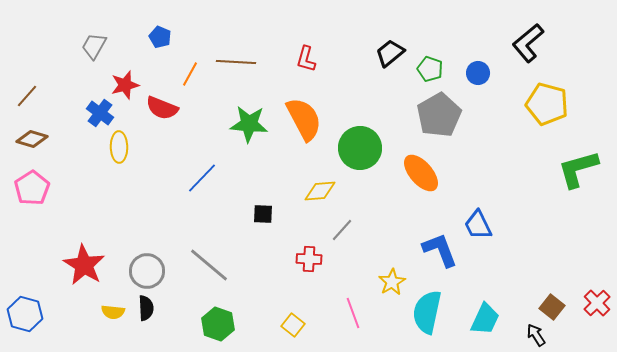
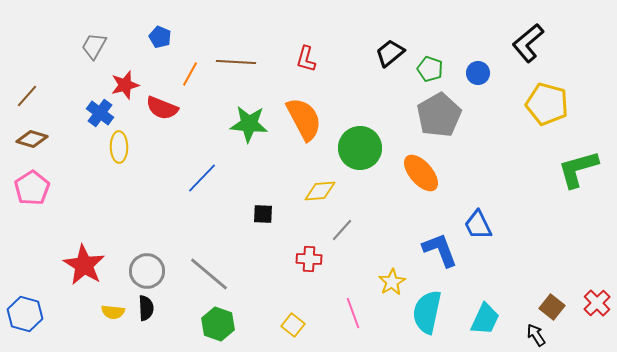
gray line at (209, 265): moved 9 px down
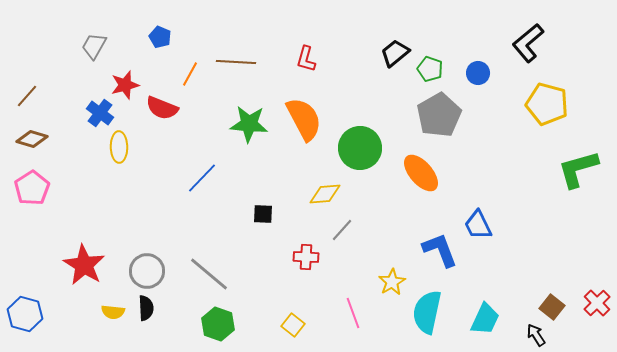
black trapezoid at (390, 53): moved 5 px right
yellow diamond at (320, 191): moved 5 px right, 3 px down
red cross at (309, 259): moved 3 px left, 2 px up
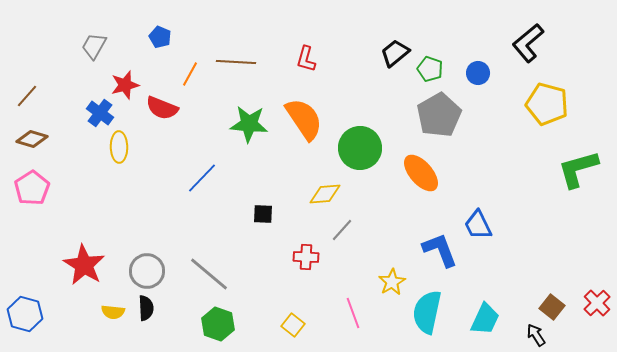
orange semicircle at (304, 119): rotated 6 degrees counterclockwise
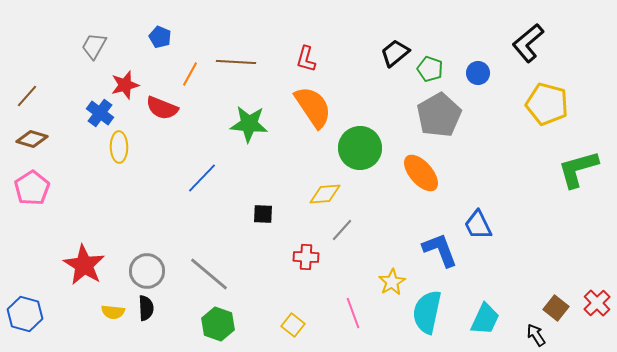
orange semicircle at (304, 119): moved 9 px right, 12 px up
brown square at (552, 307): moved 4 px right, 1 px down
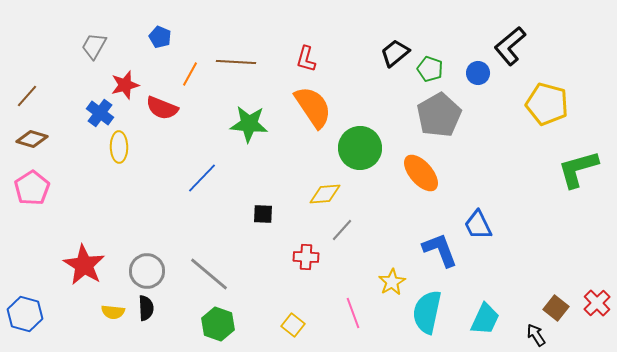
black L-shape at (528, 43): moved 18 px left, 3 px down
